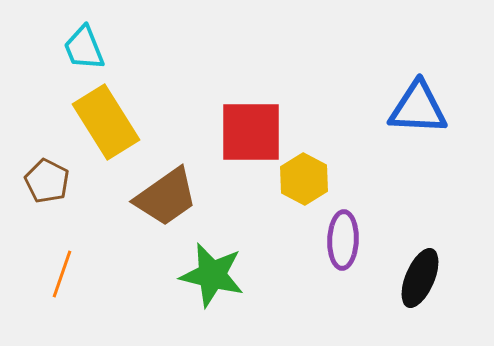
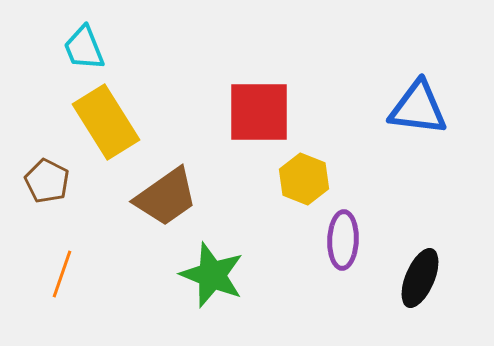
blue triangle: rotated 4 degrees clockwise
red square: moved 8 px right, 20 px up
yellow hexagon: rotated 6 degrees counterclockwise
green star: rotated 8 degrees clockwise
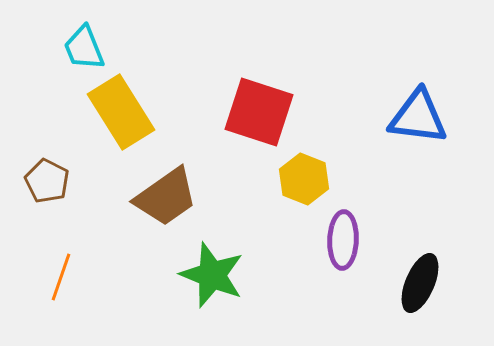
blue triangle: moved 9 px down
red square: rotated 18 degrees clockwise
yellow rectangle: moved 15 px right, 10 px up
orange line: moved 1 px left, 3 px down
black ellipse: moved 5 px down
